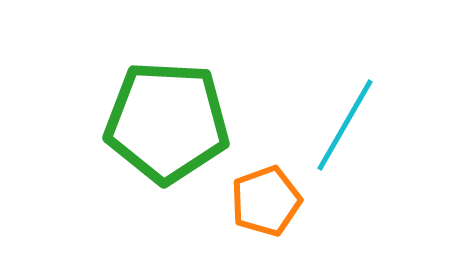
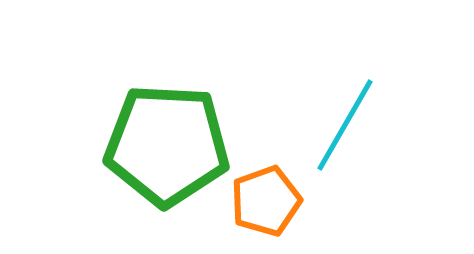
green pentagon: moved 23 px down
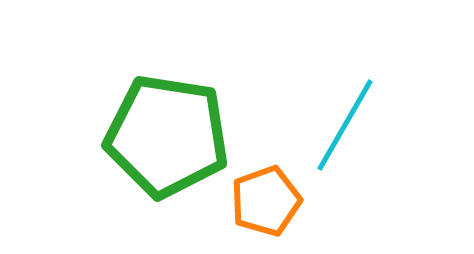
green pentagon: moved 9 px up; rotated 6 degrees clockwise
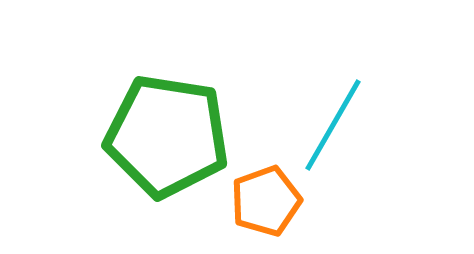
cyan line: moved 12 px left
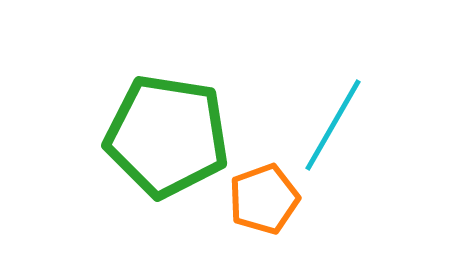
orange pentagon: moved 2 px left, 2 px up
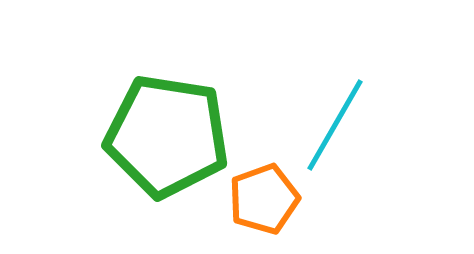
cyan line: moved 2 px right
